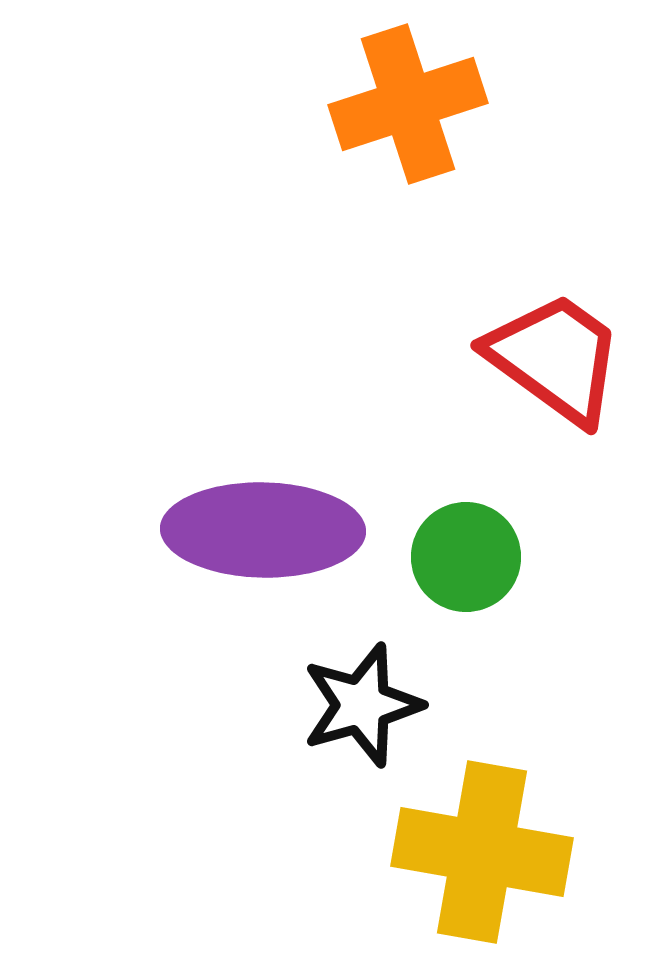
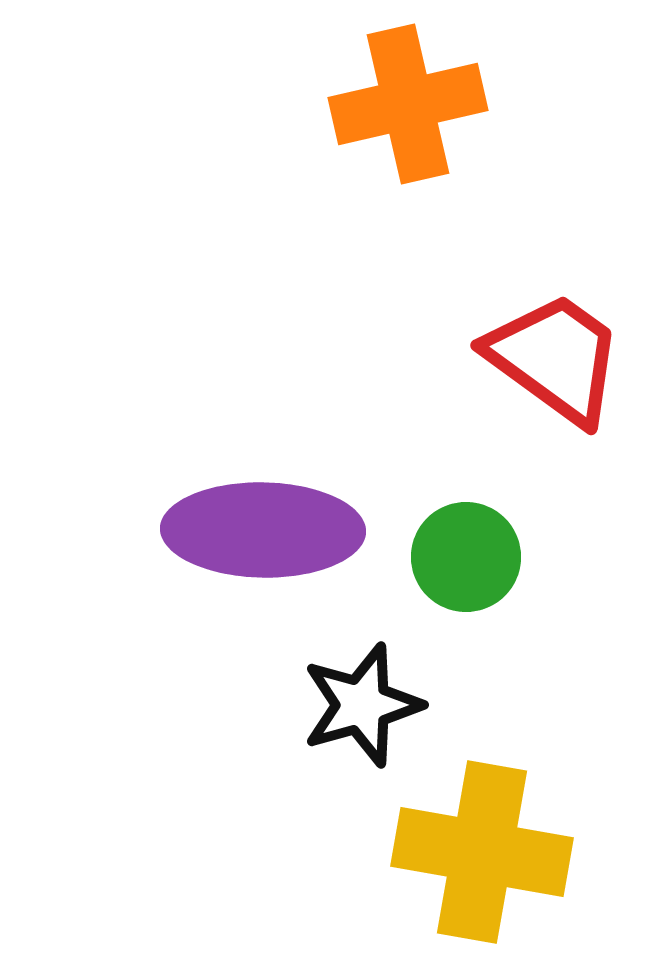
orange cross: rotated 5 degrees clockwise
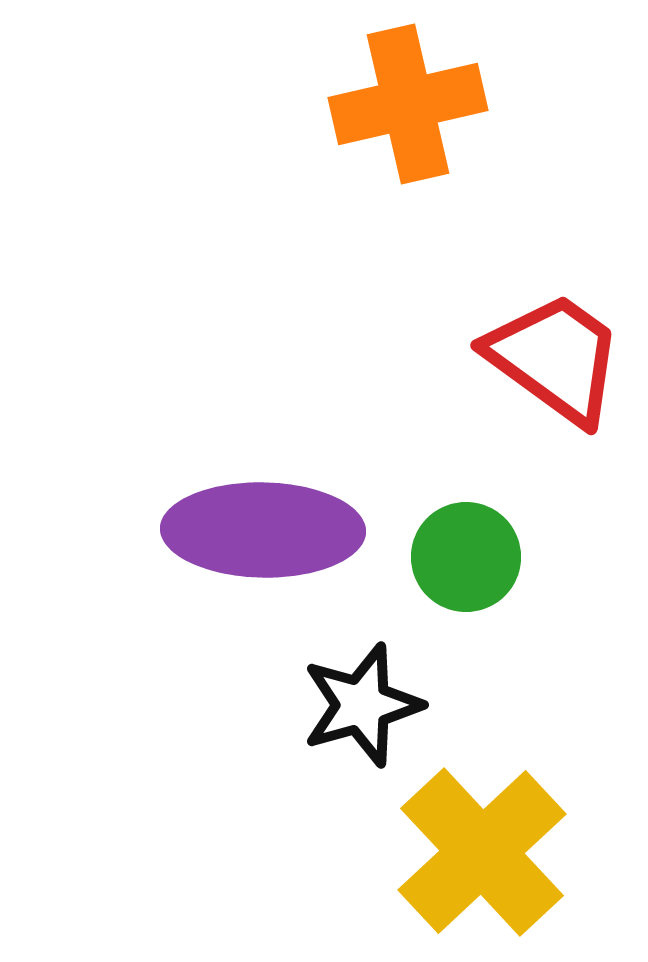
yellow cross: rotated 37 degrees clockwise
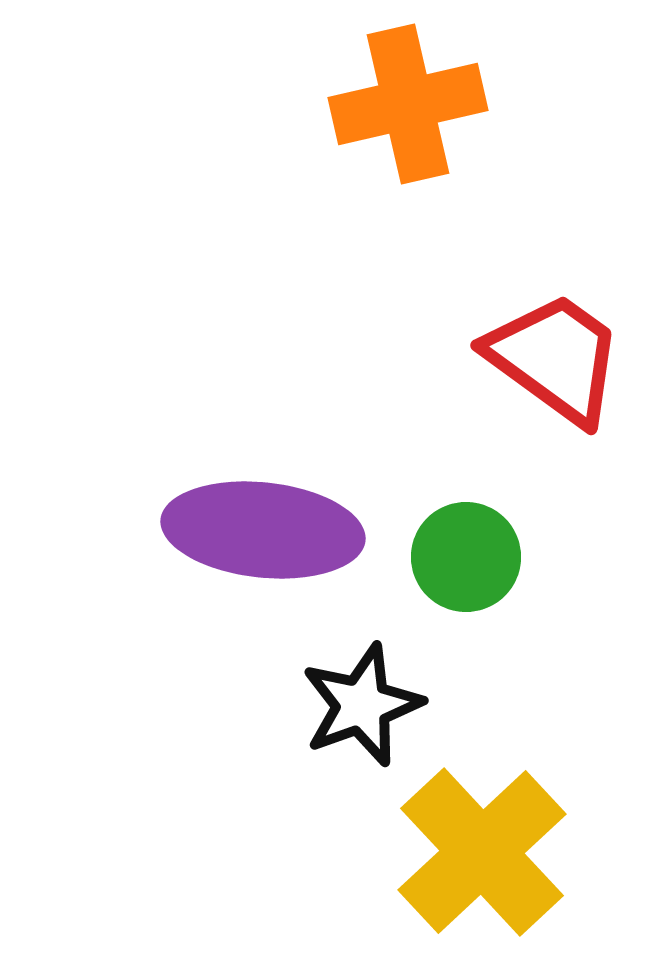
purple ellipse: rotated 5 degrees clockwise
black star: rotated 4 degrees counterclockwise
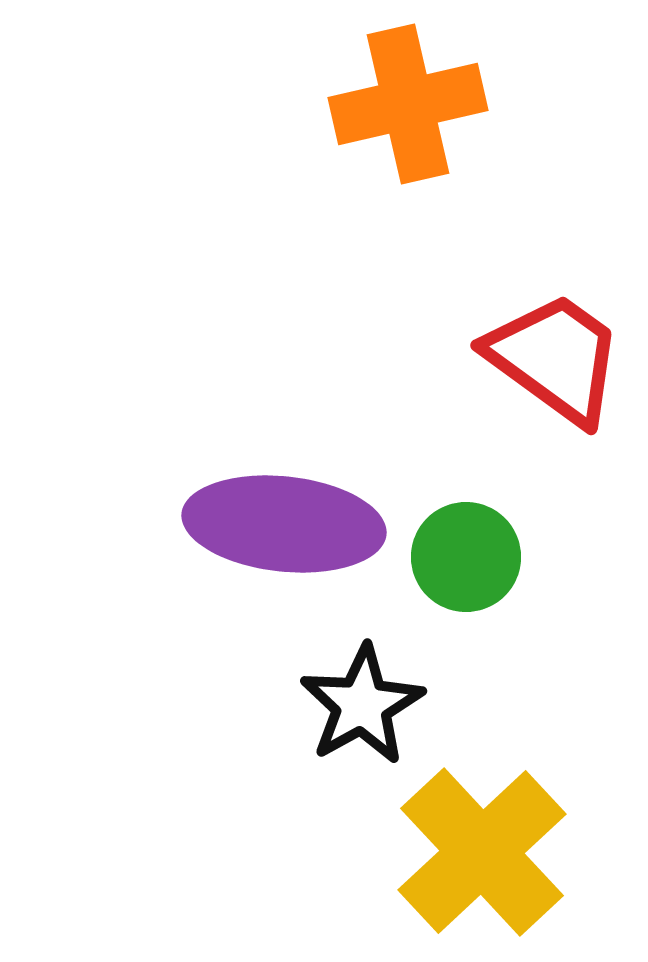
purple ellipse: moved 21 px right, 6 px up
black star: rotated 9 degrees counterclockwise
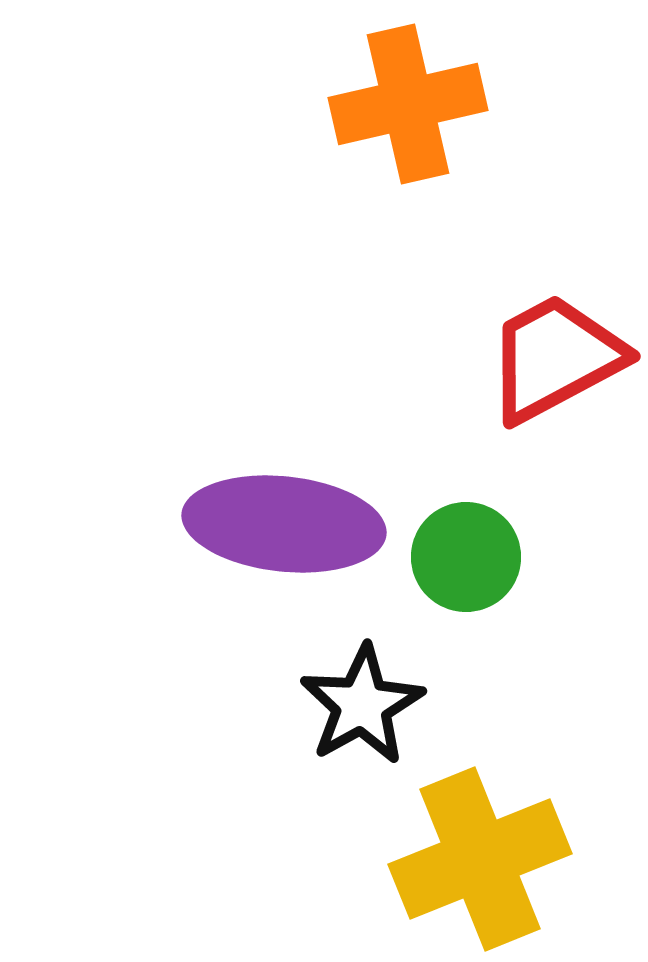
red trapezoid: rotated 64 degrees counterclockwise
yellow cross: moved 2 px left, 7 px down; rotated 21 degrees clockwise
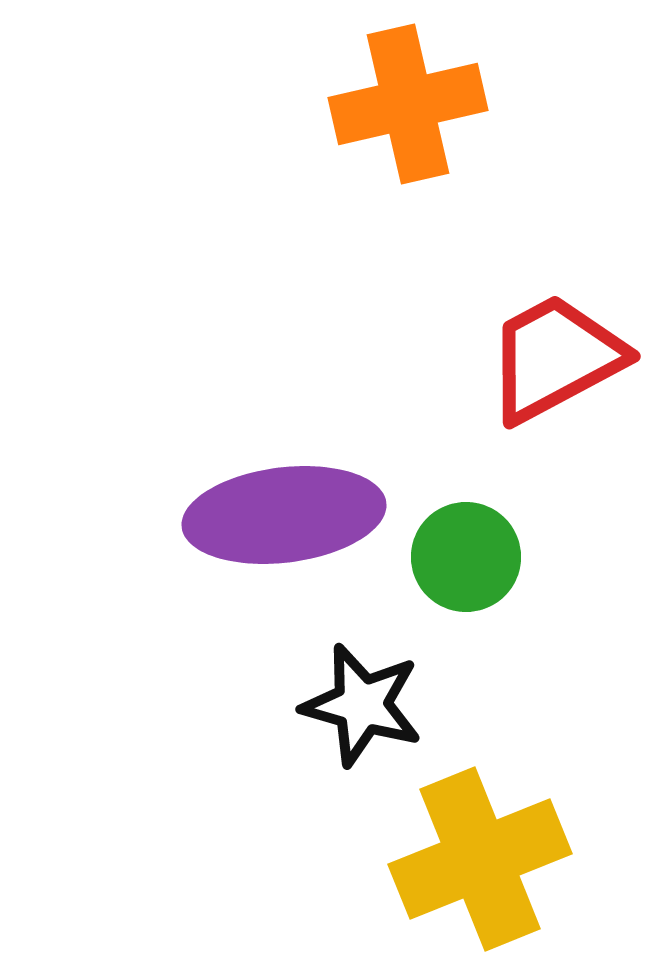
purple ellipse: moved 9 px up; rotated 13 degrees counterclockwise
black star: rotated 27 degrees counterclockwise
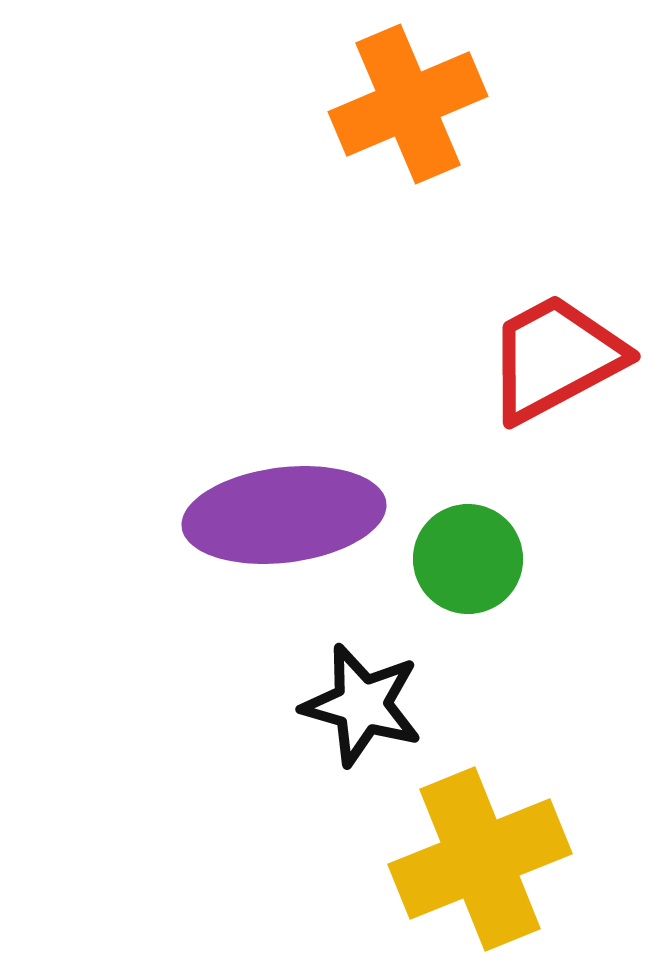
orange cross: rotated 10 degrees counterclockwise
green circle: moved 2 px right, 2 px down
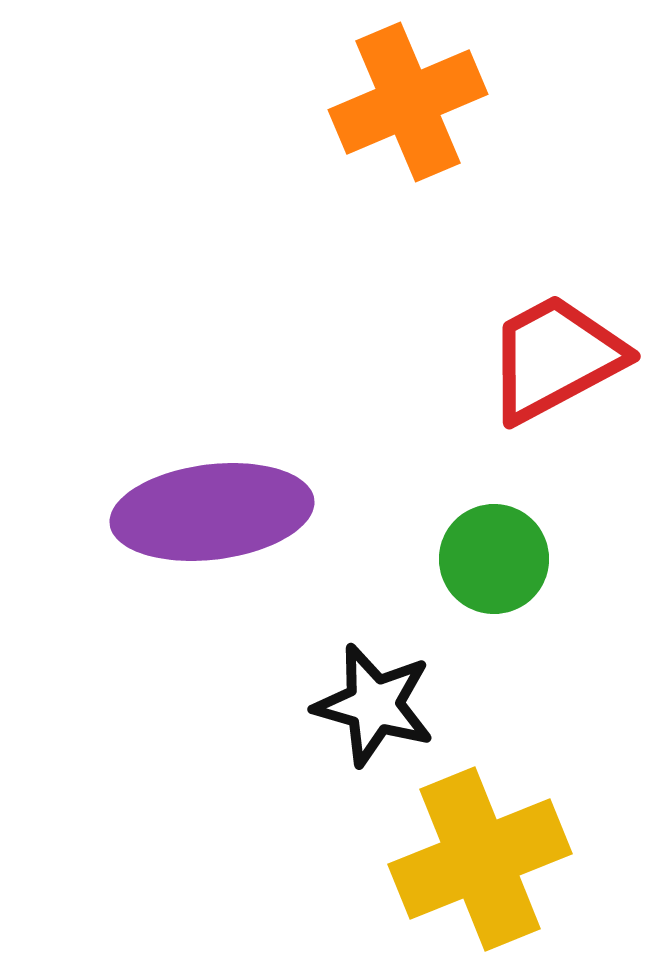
orange cross: moved 2 px up
purple ellipse: moved 72 px left, 3 px up
green circle: moved 26 px right
black star: moved 12 px right
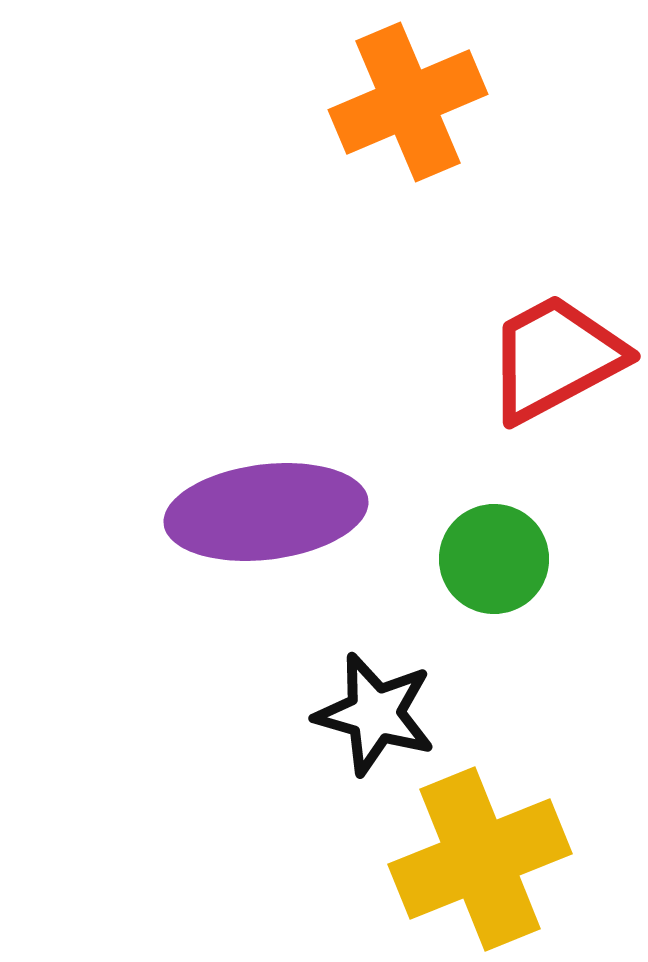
purple ellipse: moved 54 px right
black star: moved 1 px right, 9 px down
